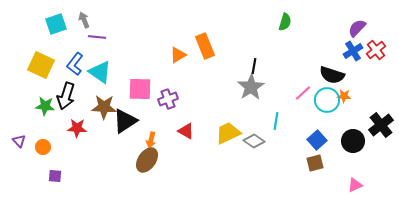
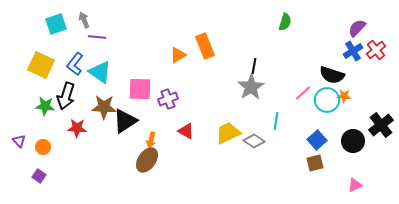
purple square: moved 16 px left; rotated 32 degrees clockwise
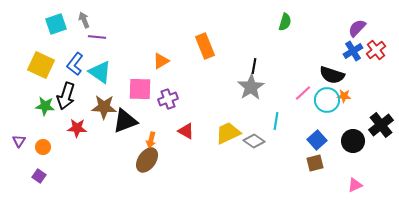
orange triangle: moved 17 px left, 6 px down
black triangle: rotated 12 degrees clockwise
purple triangle: rotated 16 degrees clockwise
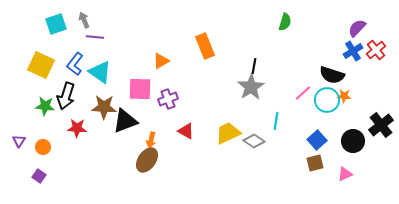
purple line: moved 2 px left
pink triangle: moved 10 px left, 11 px up
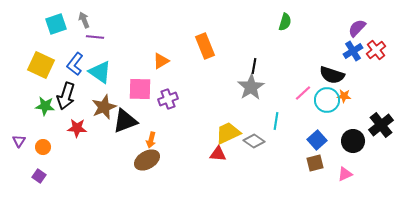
brown star: rotated 25 degrees counterclockwise
red triangle: moved 32 px right, 23 px down; rotated 24 degrees counterclockwise
brown ellipse: rotated 25 degrees clockwise
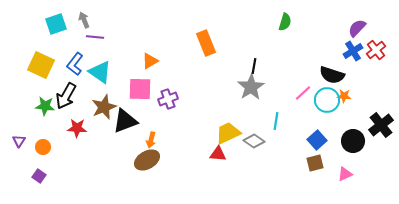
orange rectangle: moved 1 px right, 3 px up
orange triangle: moved 11 px left
black arrow: rotated 12 degrees clockwise
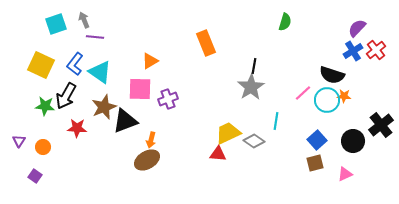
purple square: moved 4 px left
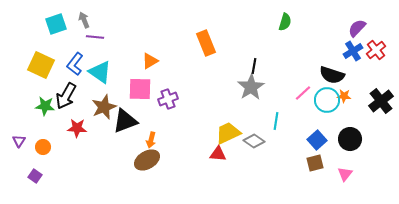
black cross: moved 24 px up
black circle: moved 3 px left, 2 px up
pink triangle: rotated 28 degrees counterclockwise
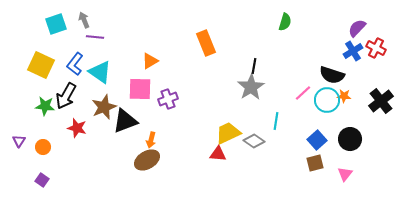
red cross: moved 2 px up; rotated 24 degrees counterclockwise
red star: rotated 12 degrees clockwise
purple square: moved 7 px right, 4 px down
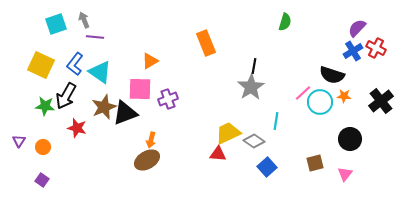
cyan circle: moved 7 px left, 2 px down
black triangle: moved 8 px up
blue square: moved 50 px left, 27 px down
